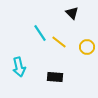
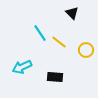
yellow circle: moved 1 px left, 3 px down
cyan arrow: moved 3 px right; rotated 78 degrees clockwise
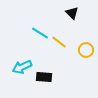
cyan line: rotated 24 degrees counterclockwise
black rectangle: moved 11 px left
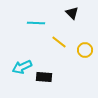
cyan line: moved 4 px left, 10 px up; rotated 30 degrees counterclockwise
yellow circle: moved 1 px left
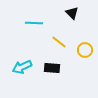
cyan line: moved 2 px left
black rectangle: moved 8 px right, 9 px up
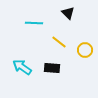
black triangle: moved 4 px left
cyan arrow: rotated 60 degrees clockwise
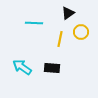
black triangle: rotated 40 degrees clockwise
yellow line: moved 1 px right, 3 px up; rotated 63 degrees clockwise
yellow circle: moved 4 px left, 18 px up
